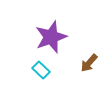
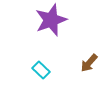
purple star: moved 17 px up
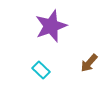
purple star: moved 6 px down
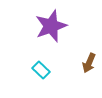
brown arrow: rotated 18 degrees counterclockwise
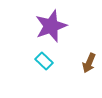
cyan rectangle: moved 3 px right, 9 px up
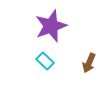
cyan rectangle: moved 1 px right
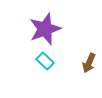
purple star: moved 6 px left, 3 px down
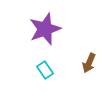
cyan rectangle: moved 9 px down; rotated 12 degrees clockwise
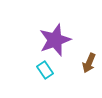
purple star: moved 10 px right, 11 px down
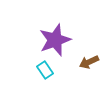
brown arrow: moved 1 px up; rotated 42 degrees clockwise
